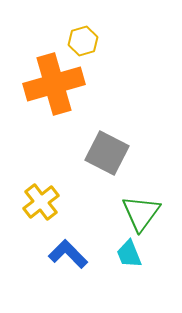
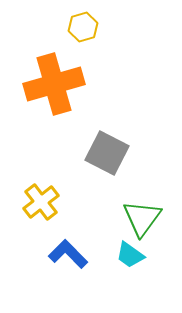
yellow hexagon: moved 14 px up
green triangle: moved 1 px right, 5 px down
cyan trapezoid: moved 1 px right, 1 px down; rotated 32 degrees counterclockwise
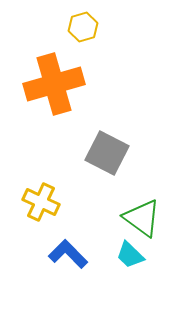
yellow cross: rotated 27 degrees counterclockwise
green triangle: rotated 30 degrees counterclockwise
cyan trapezoid: rotated 8 degrees clockwise
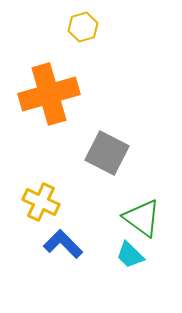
orange cross: moved 5 px left, 10 px down
blue L-shape: moved 5 px left, 10 px up
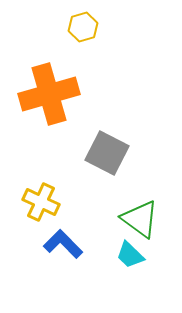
green triangle: moved 2 px left, 1 px down
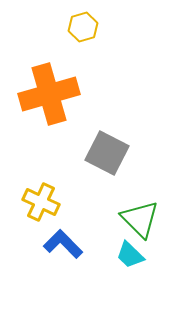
green triangle: rotated 9 degrees clockwise
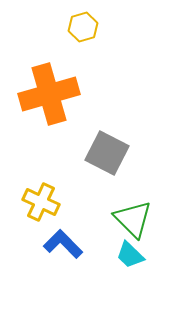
green triangle: moved 7 px left
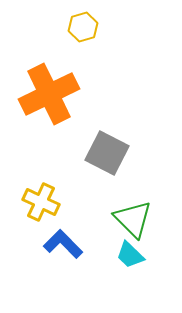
orange cross: rotated 10 degrees counterclockwise
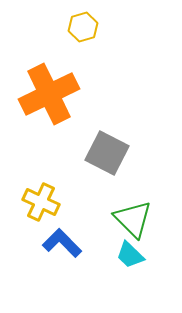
blue L-shape: moved 1 px left, 1 px up
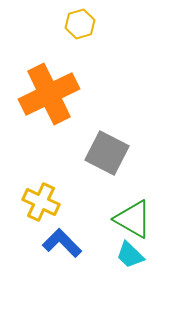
yellow hexagon: moved 3 px left, 3 px up
green triangle: rotated 15 degrees counterclockwise
